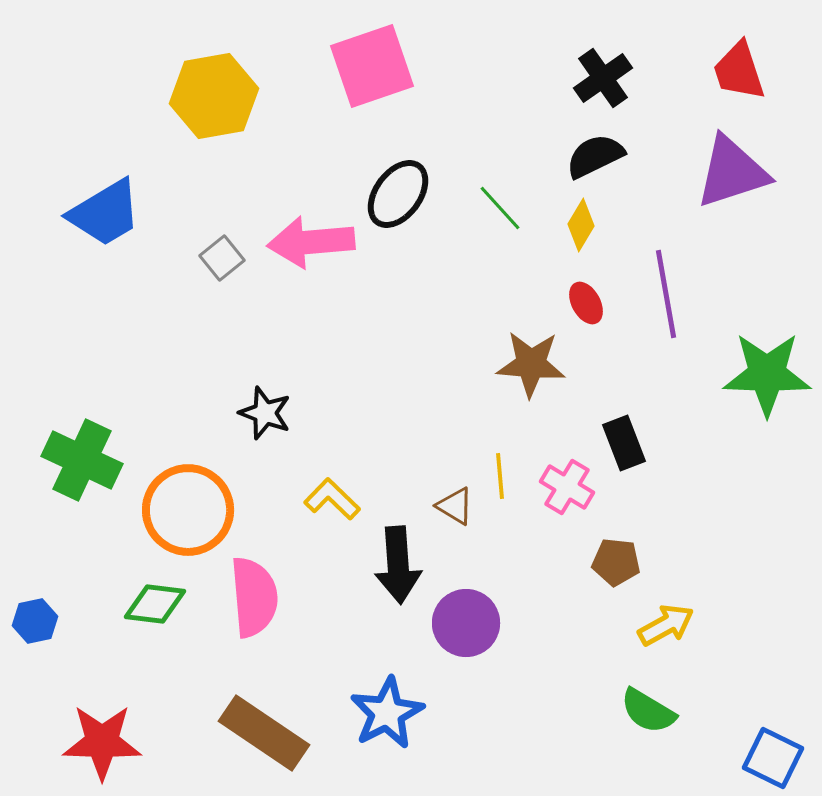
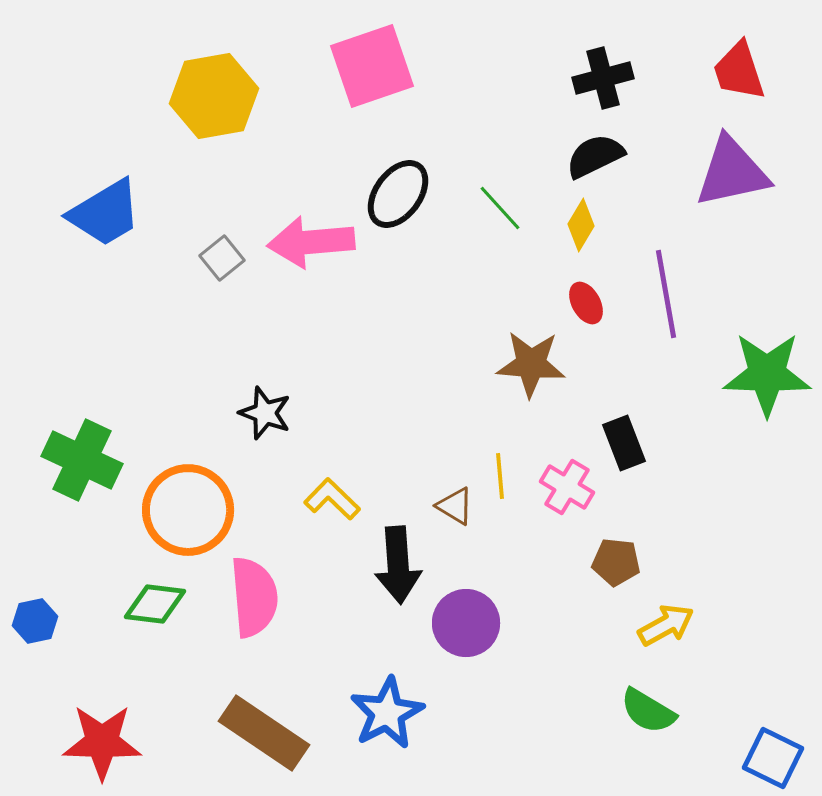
black cross: rotated 20 degrees clockwise
purple triangle: rotated 6 degrees clockwise
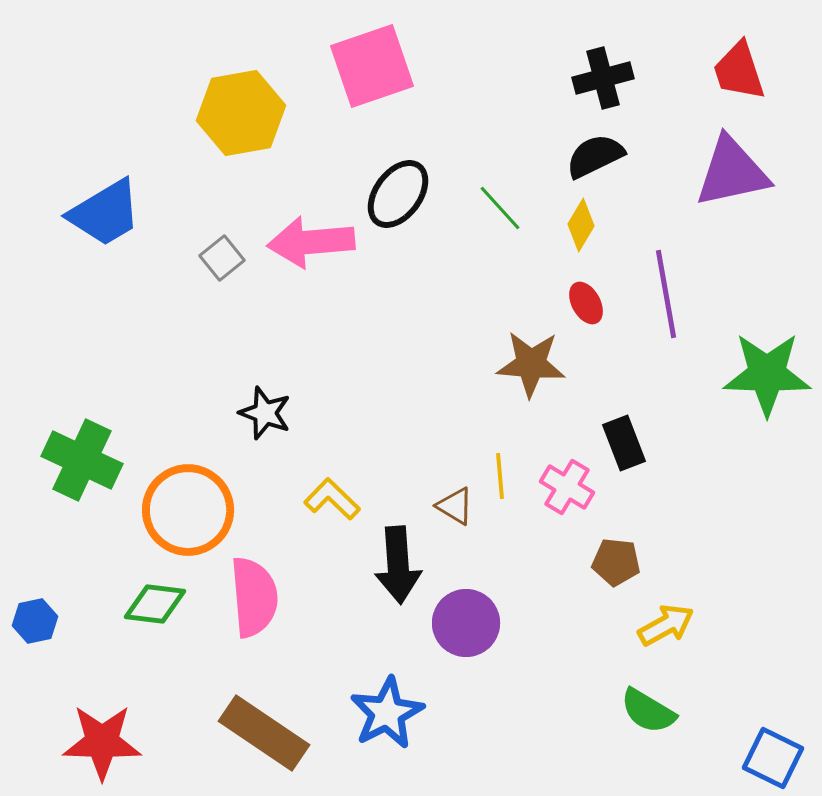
yellow hexagon: moved 27 px right, 17 px down
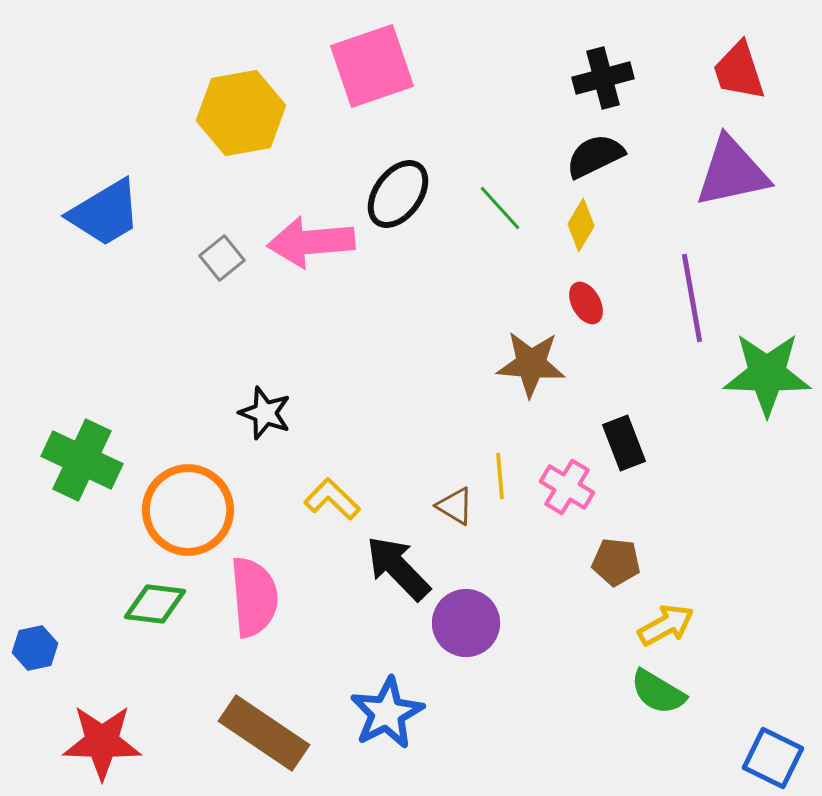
purple line: moved 26 px right, 4 px down
black arrow: moved 3 px down; rotated 140 degrees clockwise
blue hexagon: moved 27 px down
green semicircle: moved 10 px right, 19 px up
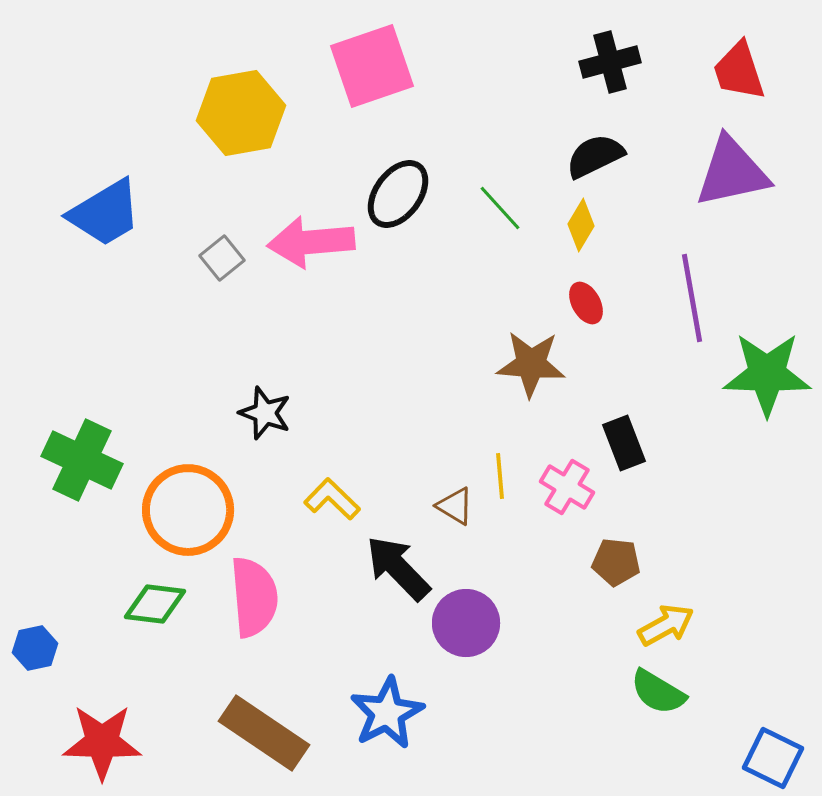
black cross: moved 7 px right, 16 px up
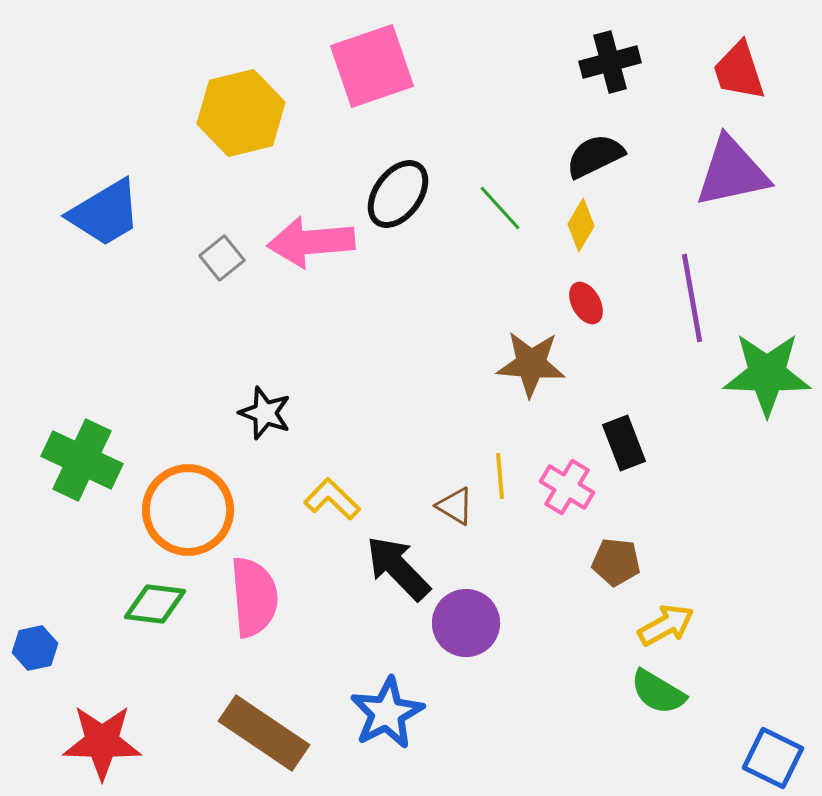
yellow hexagon: rotated 4 degrees counterclockwise
